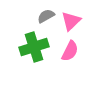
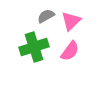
pink semicircle: rotated 10 degrees clockwise
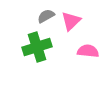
green cross: moved 3 px right
pink semicircle: moved 18 px right; rotated 120 degrees counterclockwise
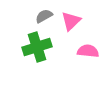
gray semicircle: moved 2 px left
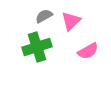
pink semicircle: rotated 145 degrees clockwise
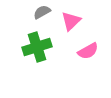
gray semicircle: moved 2 px left, 4 px up
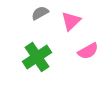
gray semicircle: moved 2 px left, 1 px down
green cross: moved 10 px down; rotated 16 degrees counterclockwise
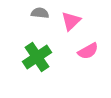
gray semicircle: rotated 36 degrees clockwise
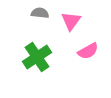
pink triangle: rotated 10 degrees counterclockwise
